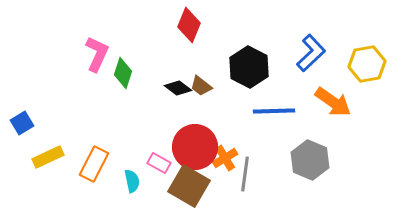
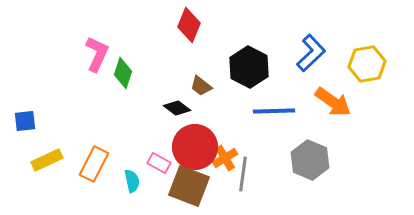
black diamond: moved 1 px left, 20 px down
blue square: moved 3 px right, 2 px up; rotated 25 degrees clockwise
yellow rectangle: moved 1 px left, 3 px down
gray line: moved 2 px left
brown square: rotated 9 degrees counterclockwise
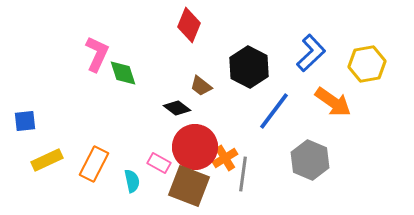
green diamond: rotated 36 degrees counterclockwise
blue line: rotated 51 degrees counterclockwise
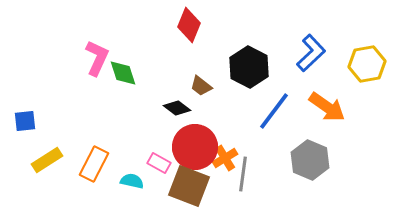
pink L-shape: moved 4 px down
orange arrow: moved 6 px left, 5 px down
yellow rectangle: rotated 8 degrees counterclockwise
cyan semicircle: rotated 65 degrees counterclockwise
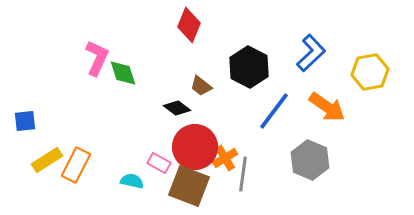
yellow hexagon: moved 3 px right, 8 px down
orange rectangle: moved 18 px left, 1 px down
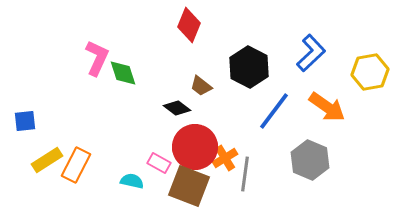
gray line: moved 2 px right
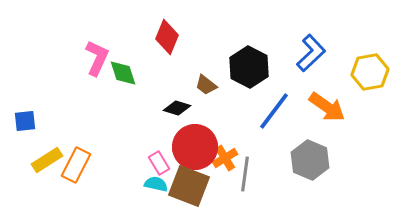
red diamond: moved 22 px left, 12 px down
brown trapezoid: moved 5 px right, 1 px up
black diamond: rotated 20 degrees counterclockwise
pink rectangle: rotated 30 degrees clockwise
cyan semicircle: moved 24 px right, 3 px down
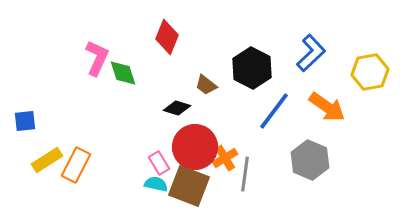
black hexagon: moved 3 px right, 1 px down
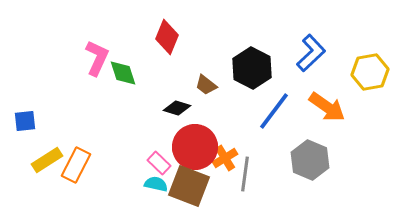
pink rectangle: rotated 15 degrees counterclockwise
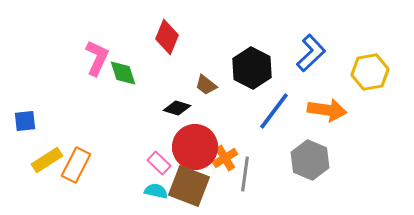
orange arrow: moved 3 px down; rotated 27 degrees counterclockwise
cyan semicircle: moved 7 px down
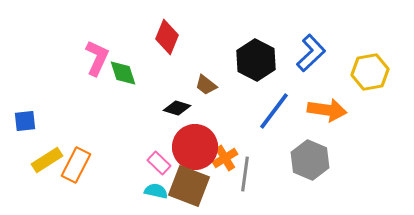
black hexagon: moved 4 px right, 8 px up
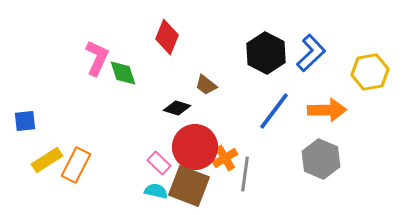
black hexagon: moved 10 px right, 7 px up
orange arrow: rotated 9 degrees counterclockwise
gray hexagon: moved 11 px right, 1 px up
